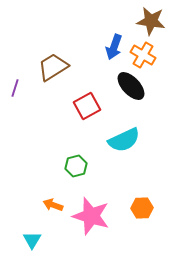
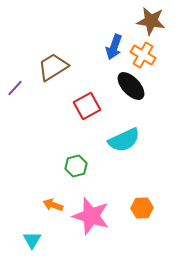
purple line: rotated 24 degrees clockwise
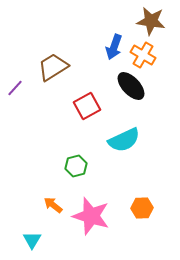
orange arrow: rotated 18 degrees clockwise
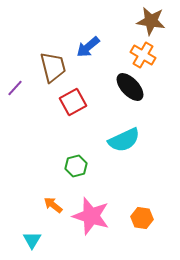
blue arrow: moved 26 px left; rotated 30 degrees clockwise
brown trapezoid: rotated 108 degrees clockwise
black ellipse: moved 1 px left, 1 px down
red square: moved 14 px left, 4 px up
orange hexagon: moved 10 px down; rotated 10 degrees clockwise
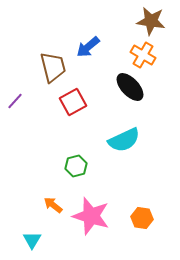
purple line: moved 13 px down
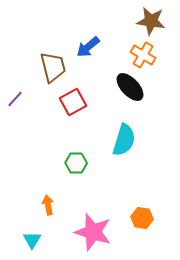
purple line: moved 2 px up
cyan semicircle: rotated 48 degrees counterclockwise
green hexagon: moved 3 px up; rotated 15 degrees clockwise
orange arrow: moved 5 px left; rotated 42 degrees clockwise
pink star: moved 2 px right, 16 px down
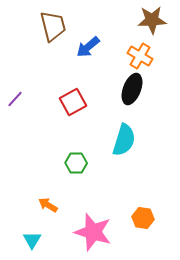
brown star: moved 1 px right, 1 px up; rotated 12 degrees counterclockwise
orange cross: moved 3 px left, 1 px down
brown trapezoid: moved 41 px up
black ellipse: moved 2 px right, 2 px down; rotated 64 degrees clockwise
orange arrow: rotated 48 degrees counterclockwise
orange hexagon: moved 1 px right
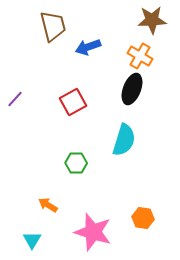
blue arrow: rotated 20 degrees clockwise
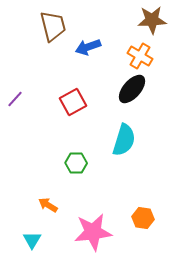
black ellipse: rotated 20 degrees clockwise
pink star: rotated 24 degrees counterclockwise
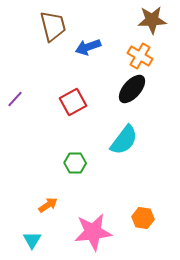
cyan semicircle: rotated 20 degrees clockwise
green hexagon: moved 1 px left
orange arrow: rotated 114 degrees clockwise
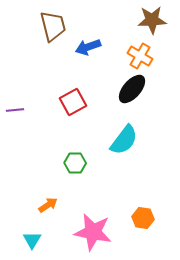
purple line: moved 11 px down; rotated 42 degrees clockwise
pink star: rotated 18 degrees clockwise
